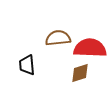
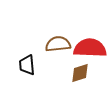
brown semicircle: moved 6 px down
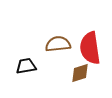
red semicircle: rotated 100 degrees counterclockwise
black trapezoid: moved 1 px left, 1 px down; rotated 85 degrees clockwise
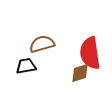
brown semicircle: moved 16 px left; rotated 10 degrees counterclockwise
red semicircle: moved 5 px down
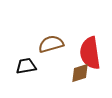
brown semicircle: moved 9 px right
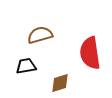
brown semicircle: moved 11 px left, 9 px up
brown diamond: moved 20 px left, 10 px down
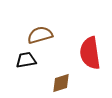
black trapezoid: moved 6 px up
brown diamond: moved 1 px right
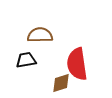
brown semicircle: rotated 15 degrees clockwise
red semicircle: moved 13 px left, 11 px down
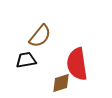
brown semicircle: moved 1 px down; rotated 130 degrees clockwise
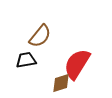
red semicircle: rotated 40 degrees clockwise
